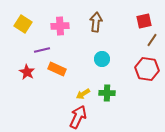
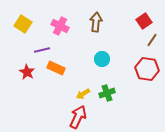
red square: rotated 21 degrees counterclockwise
pink cross: rotated 30 degrees clockwise
orange rectangle: moved 1 px left, 1 px up
green cross: rotated 21 degrees counterclockwise
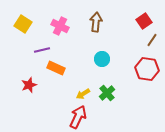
red star: moved 2 px right, 13 px down; rotated 21 degrees clockwise
green cross: rotated 21 degrees counterclockwise
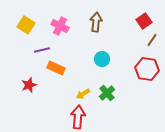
yellow square: moved 3 px right, 1 px down
red arrow: rotated 20 degrees counterclockwise
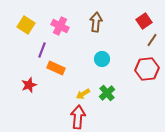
purple line: rotated 56 degrees counterclockwise
red hexagon: rotated 15 degrees counterclockwise
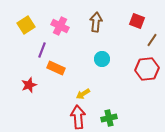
red square: moved 7 px left; rotated 35 degrees counterclockwise
yellow square: rotated 24 degrees clockwise
green cross: moved 2 px right, 25 px down; rotated 28 degrees clockwise
red arrow: rotated 10 degrees counterclockwise
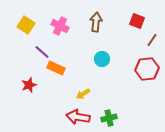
yellow square: rotated 24 degrees counterclockwise
purple line: moved 2 px down; rotated 70 degrees counterclockwise
red arrow: rotated 75 degrees counterclockwise
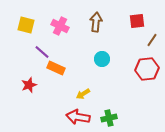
red square: rotated 28 degrees counterclockwise
yellow square: rotated 18 degrees counterclockwise
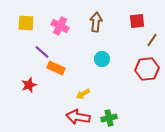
yellow square: moved 2 px up; rotated 12 degrees counterclockwise
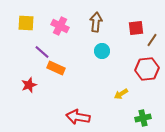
red square: moved 1 px left, 7 px down
cyan circle: moved 8 px up
yellow arrow: moved 38 px right
green cross: moved 34 px right
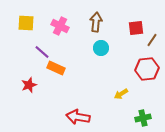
cyan circle: moved 1 px left, 3 px up
